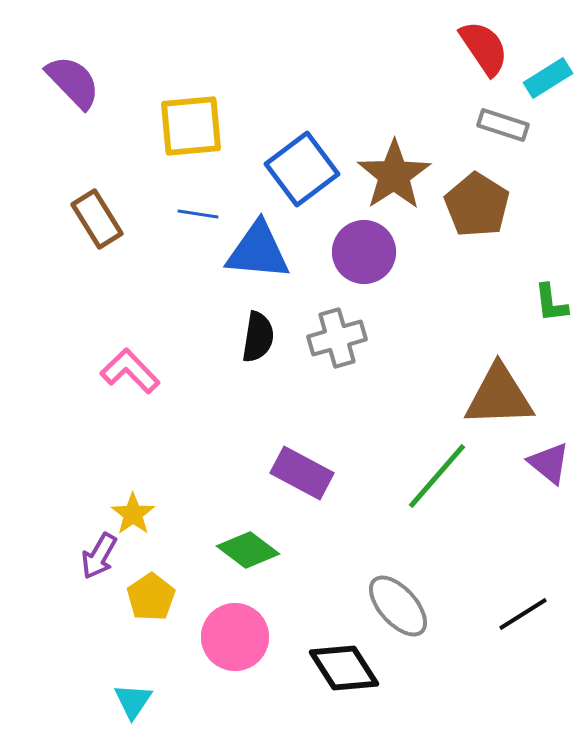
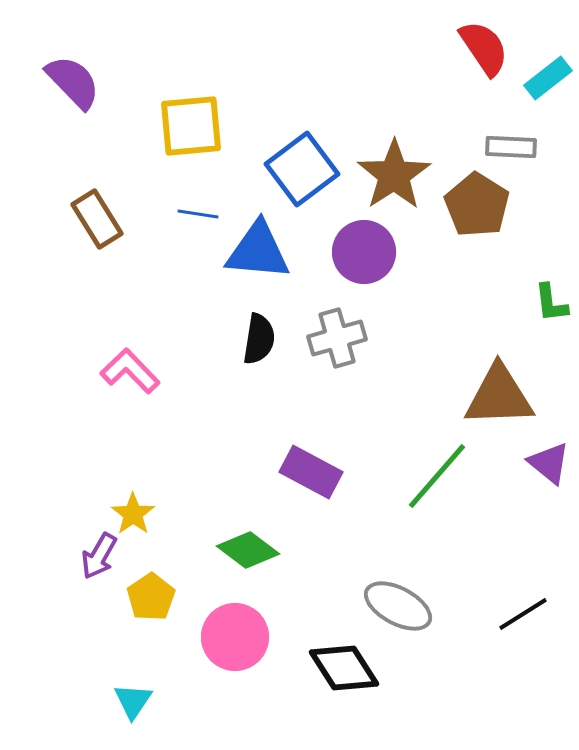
cyan rectangle: rotated 6 degrees counterclockwise
gray rectangle: moved 8 px right, 22 px down; rotated 15 degrees counterclockwise
black semicircle: moved 1 px right, 2 px down
purple rectangle: moved 9 px right, 1 px up
gray ellipse: rotated 20 degrees counterclockwise
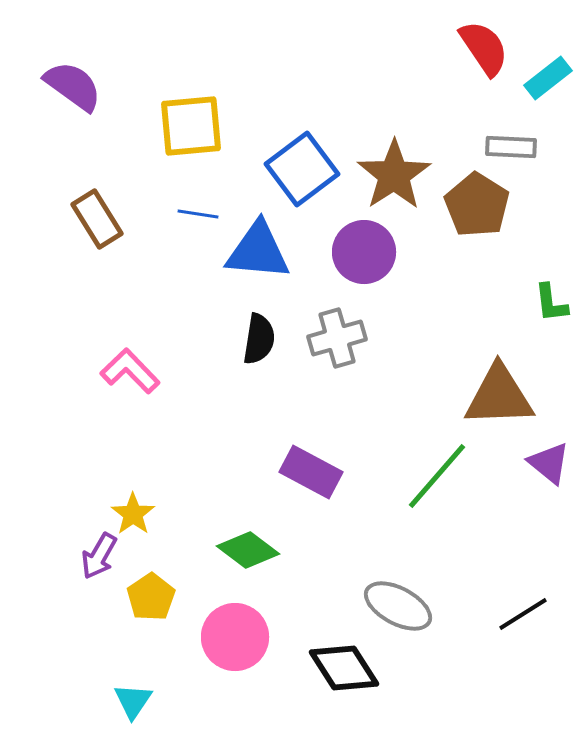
purple semicircle: moved 4 px down; rotated 10 degrees counterclockwise
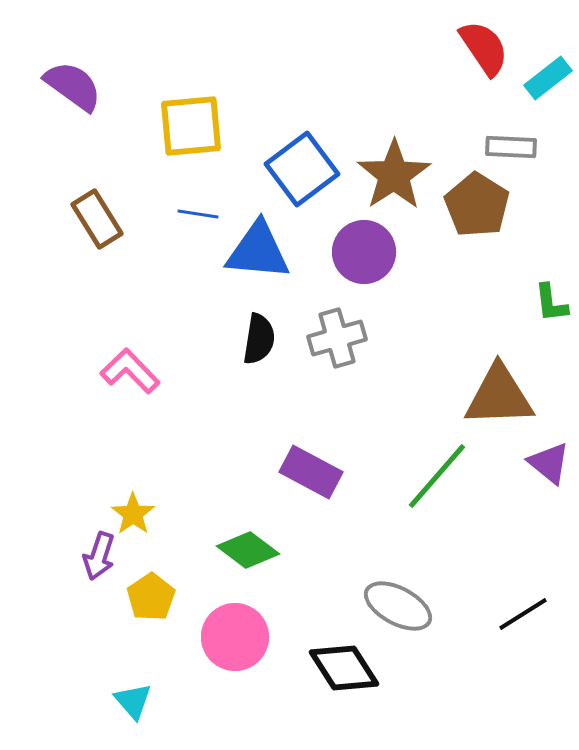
purple arrow: rotated 12 degrees counterclockwise
cyan triangle: rotated 15 degrees counterclockwise
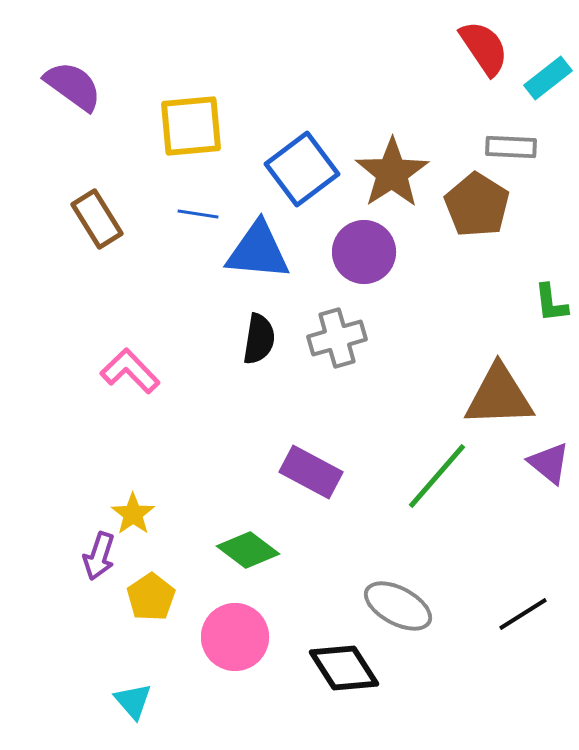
brown star: moved 2 px left, 2 px up
